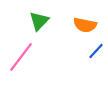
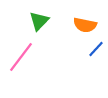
blue line: moved 2 px up
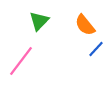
orange semicircle: rotated 40 degrees clockwise
pink line: moved 4 px down
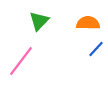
orange semicircle: moved 3 px right, 2 px up; rotated 130 degrees clockwise
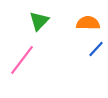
pink line: moved 1 px right, 1 px up
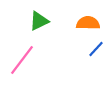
green triangle: rotated 20 degrees clockwise
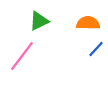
pink line: moved 4 px up
